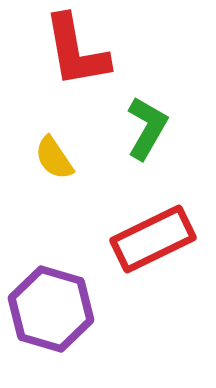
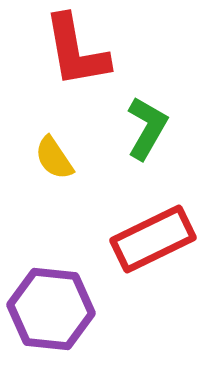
purple hexagon: rotated 10 degrees counterclockwise
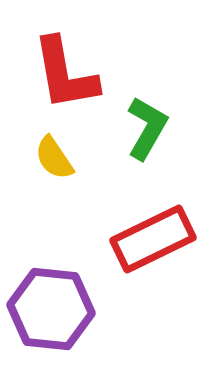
red L-shape: moved 11 px left, 23 px down
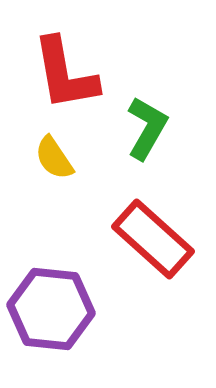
red rectangle: rotated 68 degrees clockwise
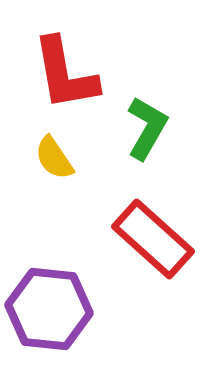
purple hexagon: moved 2 px left
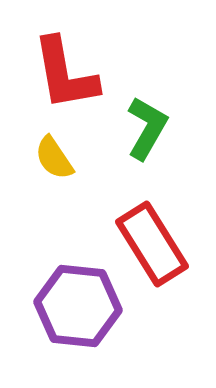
red rectangle: moved 1 px left, 5 px down; rotated 16 degrees clockwise
purple hexagon: moved 29 px right, 3 px up
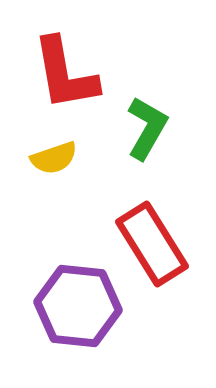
yellow semicircle: rotated 75 degrees counterclockwise
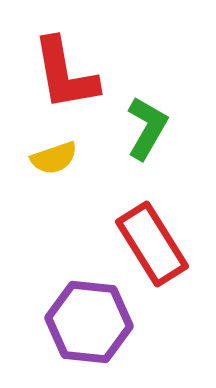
purple hexagon: moved 11 px right, 16 px down
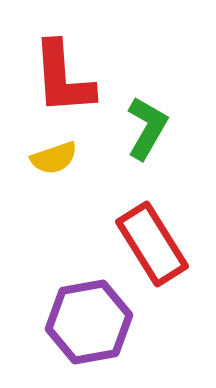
red L-shape: moved 2 px left, 4 px down; rotated 6 degrees clockwise
purple hexagon: rotated 16 degrees counterclockwise
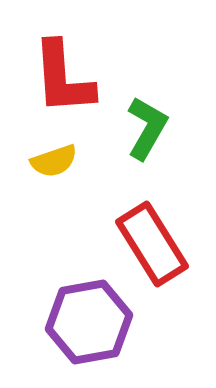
yellow semicircle: moved 3 px down
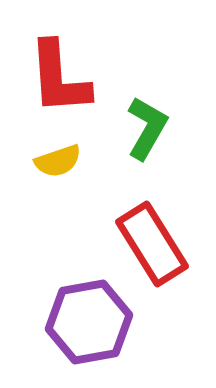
red L-shape: moved 4 px left
yellow semicircle: moved 4 px right
